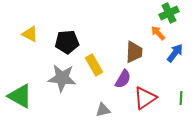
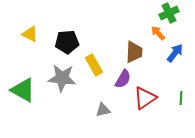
green triangle: moved 3 px right, 6 px up
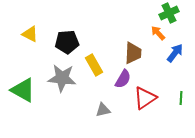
brown trapezoid: moved 1 px left, 1 px down
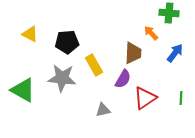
green cross: rotated 30 degrees clockwise
orange arrow: moved 7 px left
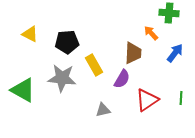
purple semicircle: moved 1 px left
red triangle: moved 2 px right, 2 px down
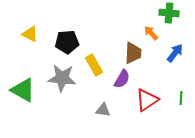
gray triangle: rotated 21 degrees clockwise
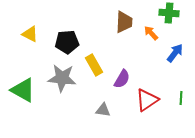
brown trapezoid: moved 9 px left, 31 px up
